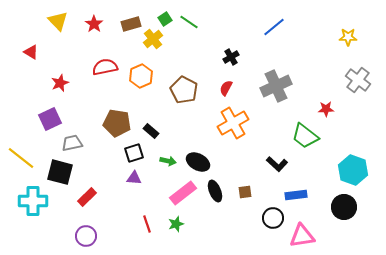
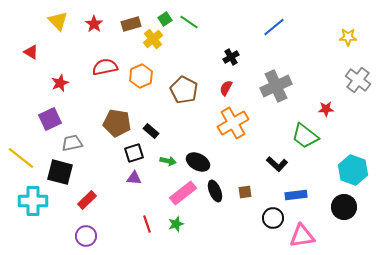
red rectangle at (87, 197): moved 3 px down
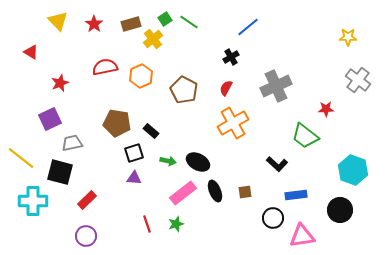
blue line at (274, 27): moved 26 px left
black circle at (344, 207): moved 4 px left, 3 px down
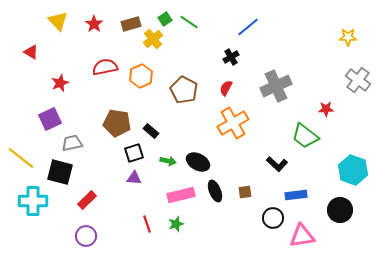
pink rectangle at (183, 193): moved 2 px left, 2 px down; rotated 24 degrees clockwise
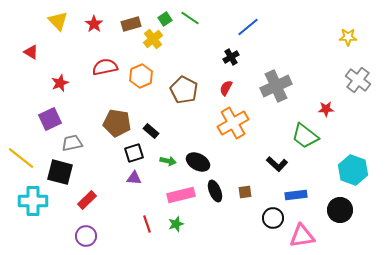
green line at (189, 22): moved 1 px right, 4 px up
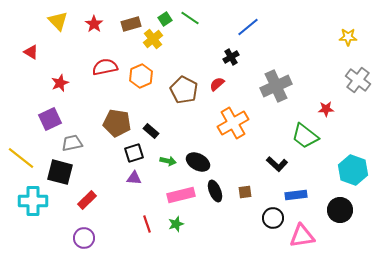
red semicircle at (226, 88): moved 9 px left, 4 px up; rotated 21 degrees clockwise
purple circle at (86, 236): moved 2 px left, 2 px down
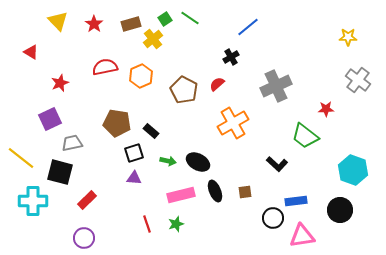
blue rectangle at (296, 195): moved 6 px down
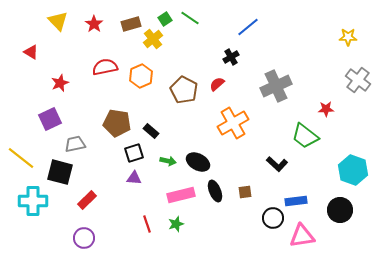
gray trapezoid at (72, 143): moved 3 px right, 1 px down
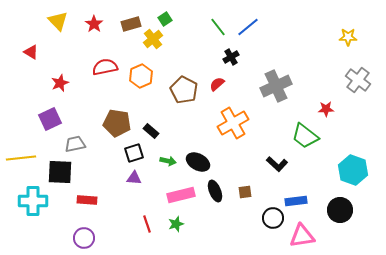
green line at (190, 18): moved 28 px right, 9 px down; rotated 18 degrees clockwise
yellow line at (21, 158): rotated 44 degrees counterclockwise
black square at (60, 172): rotated 12 degrees counterclockwise
red rectangle at (87, 200): rotated 48 degrees clockwise
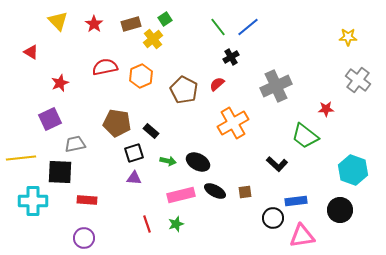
black ellipse at (215, 191): rotated 40 degrees counterclockwise
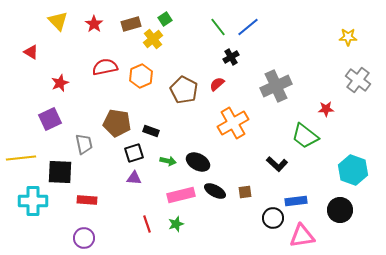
black rectangle at (151, 131): rotated 21 degrees counterclockwise
gray trapezoid at (75, 144): moved 9 px right; rotated 90 degrees clockwise
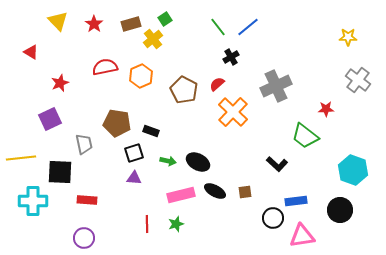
orange cross at (233, 123): moved 11 px up; rotated 16 degrees counterclockwise
red line at (147, 224): rotated 18 degrees clockwise
